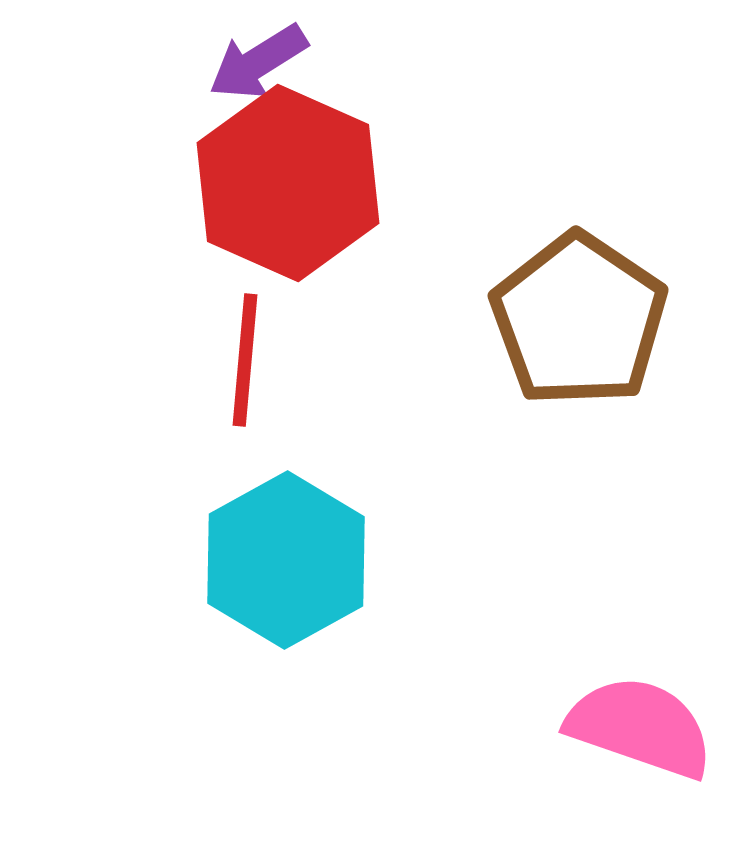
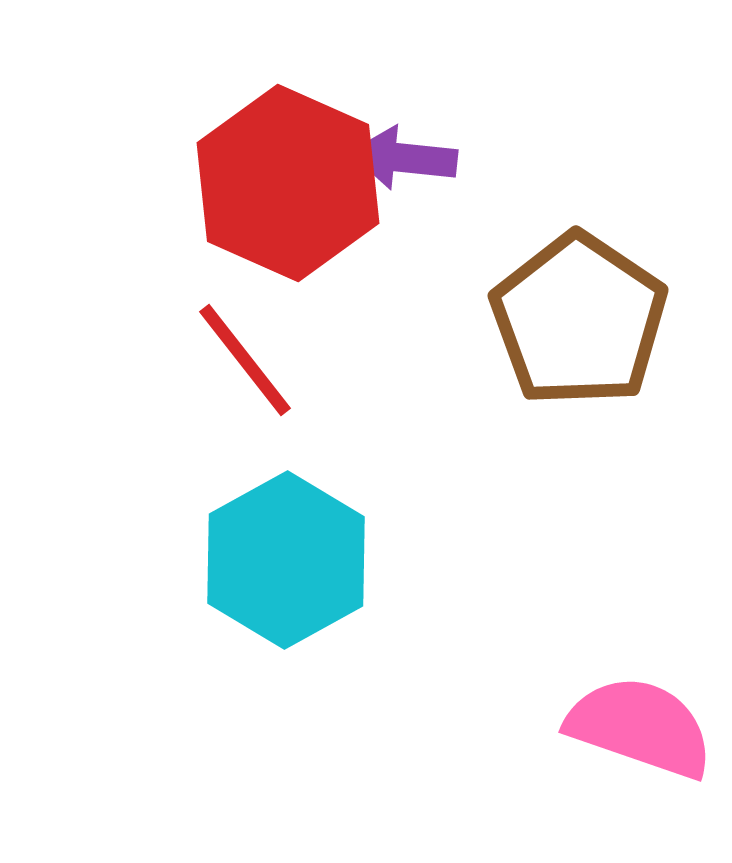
purple arrow: moved 146 px right, 96 px down; rotated 38 degrees clockwise
red line: rotated 43 degrees counterclockwise
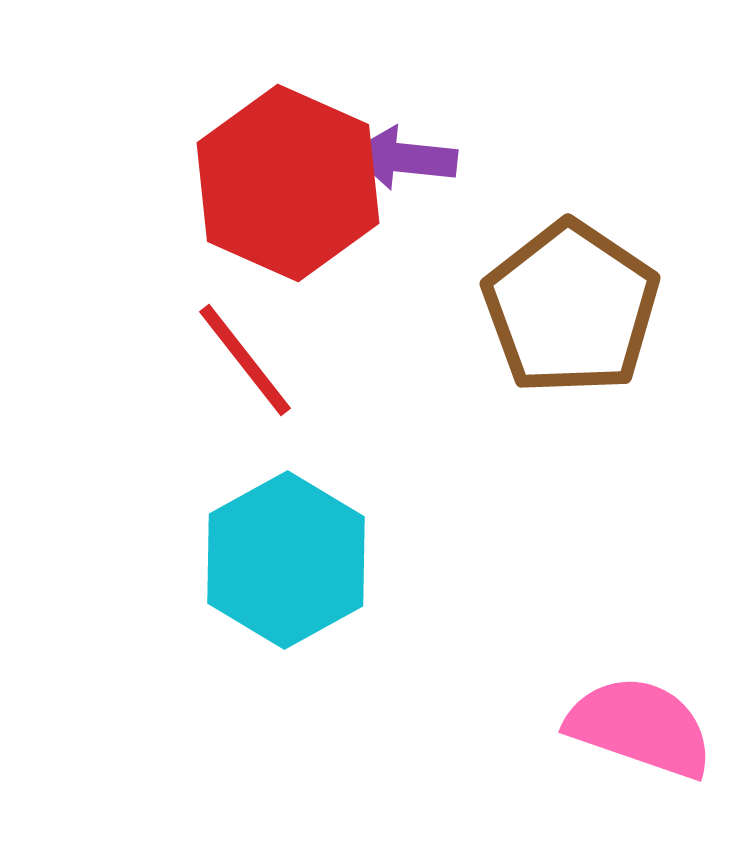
brown pentagon: moved 8 px left, 12 px up
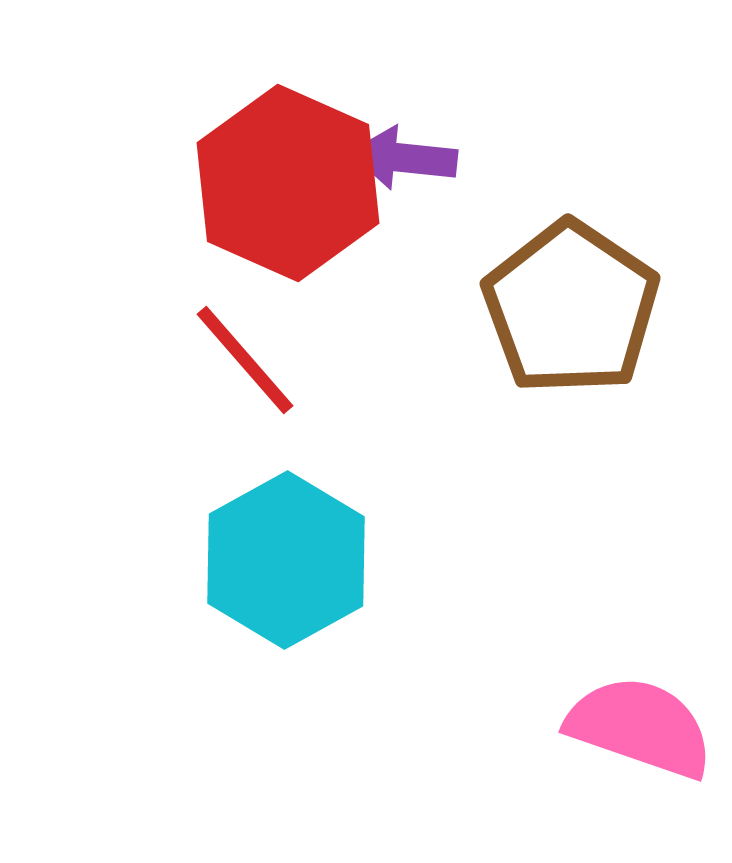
red line: rotated 3 degrees counterclockwise
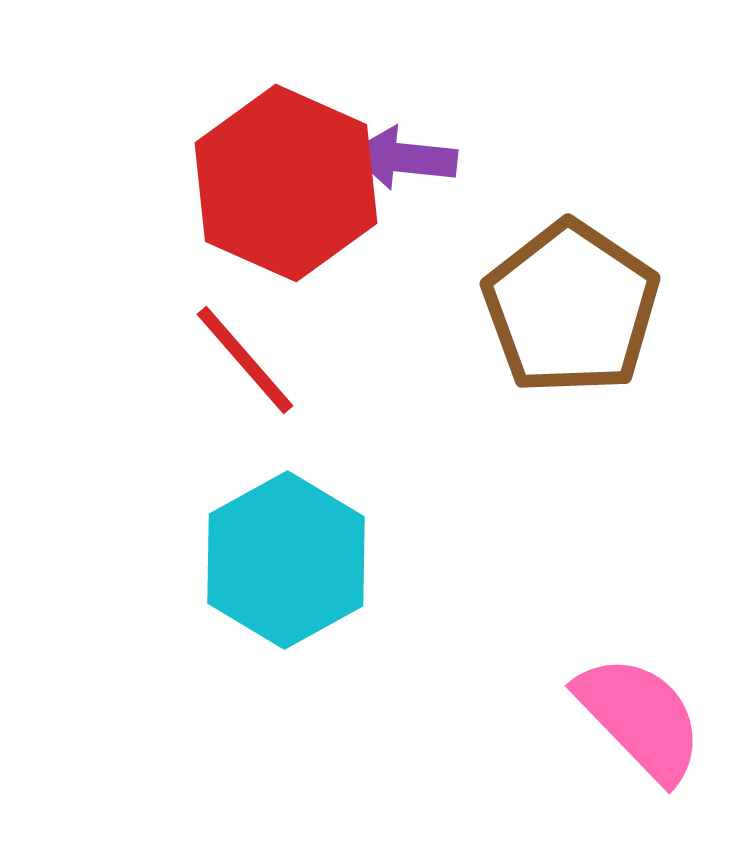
red hexagon: moved 2 px left
pink semicircle: moved 9 px up; rotated 27 degrees clockwise
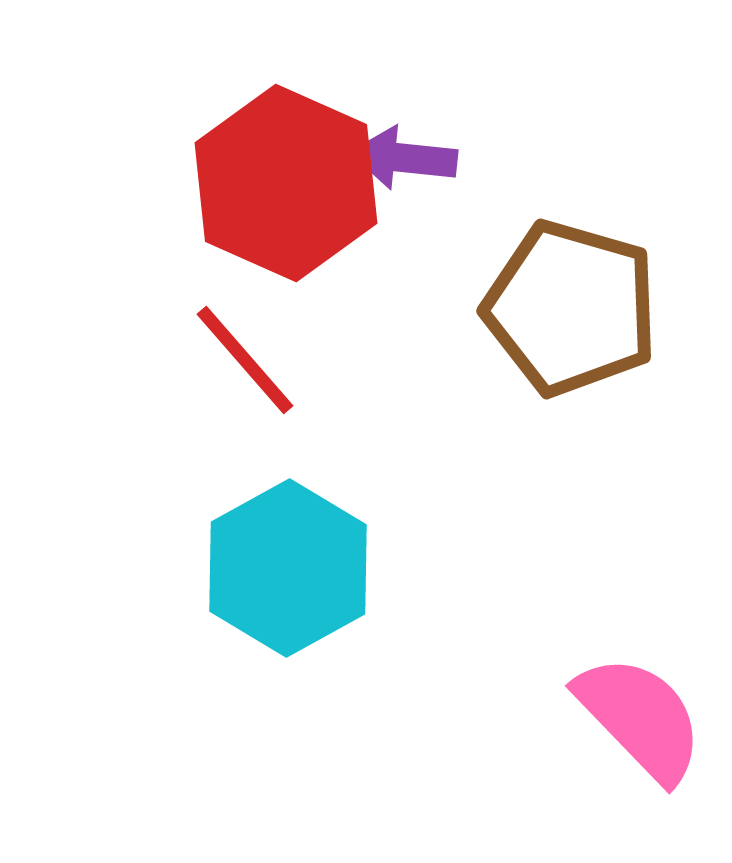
brown pentagon: rotated 18 degrees counterclockwise
cyan hexagon: moved 2 px right, 8 px down
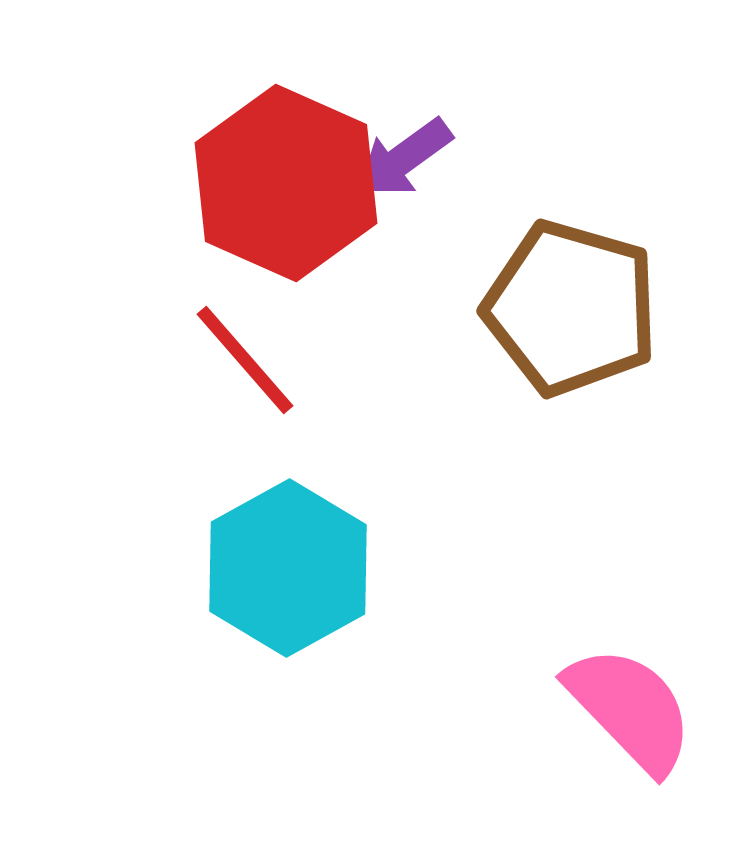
purple arrow: rotated 42 degrees counterclockwise
pink semicircle: moved 10 px left, 9 px up
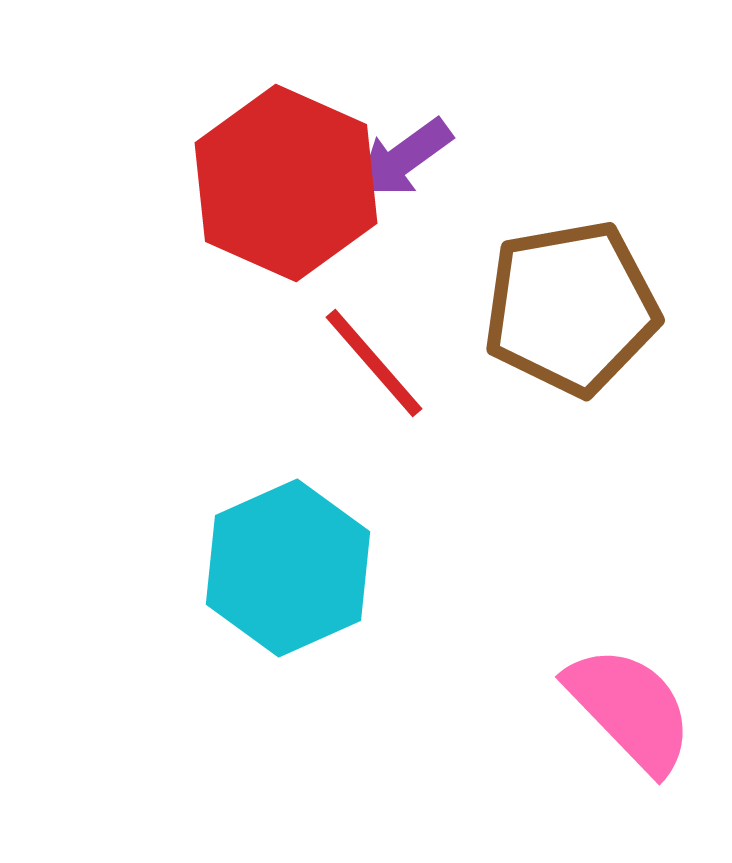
brown pentagon: rotated 26 degrees counterclockwise
red line: moved 129 px right, 3 px down
cyan hexagon: rotated 5 degrees clockwise
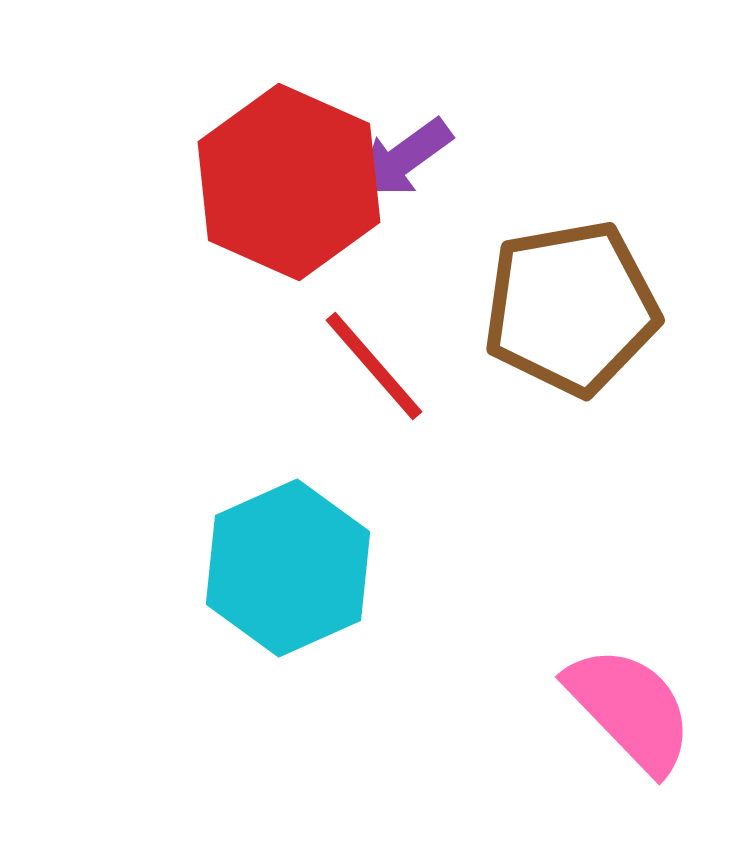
red hexagon: moved 3 px right, 1 px up
red line: moved 3 px down
